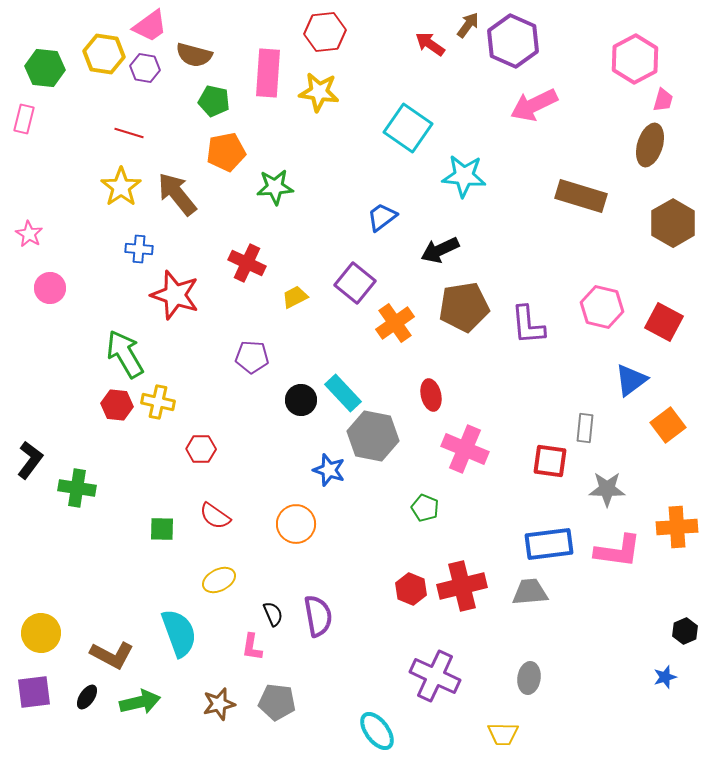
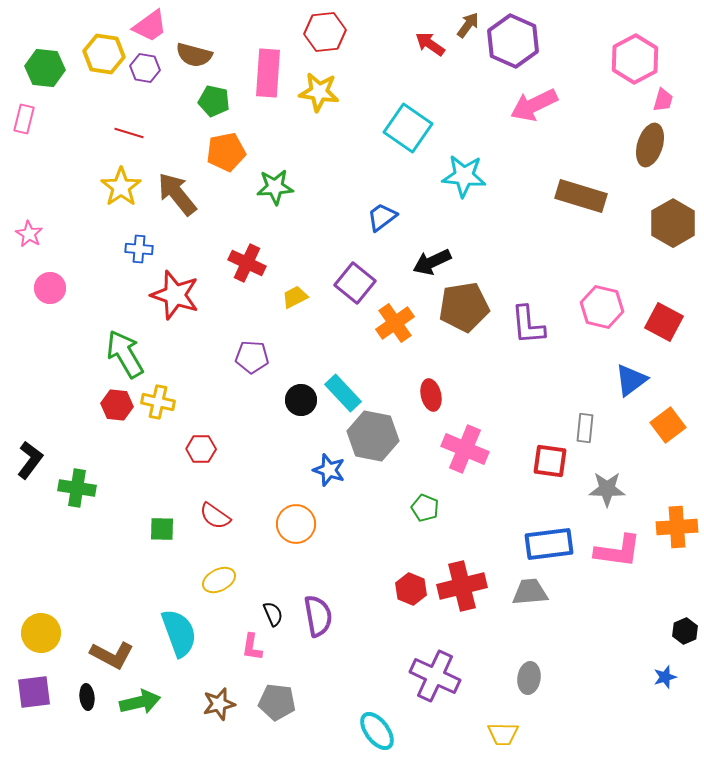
black arrow at (440, 250): moved 8 px left, 12 px down
black ellipse at (87, 697): rotated 40 degrees counterclockwise
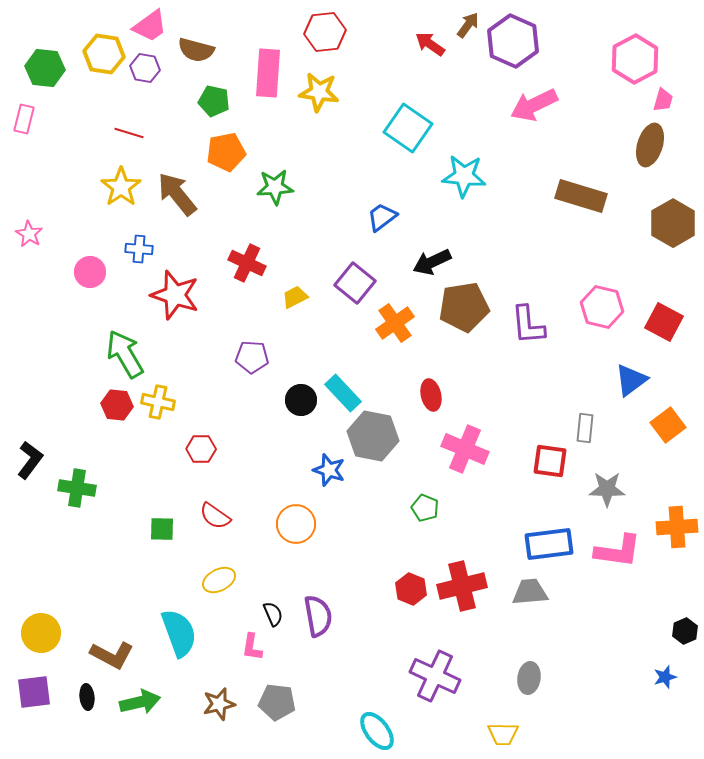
brown semicircle at (194, 55): moved 2 px right, 5 px up
pink circle at (50, 288): moved 40 px right, 16 px up
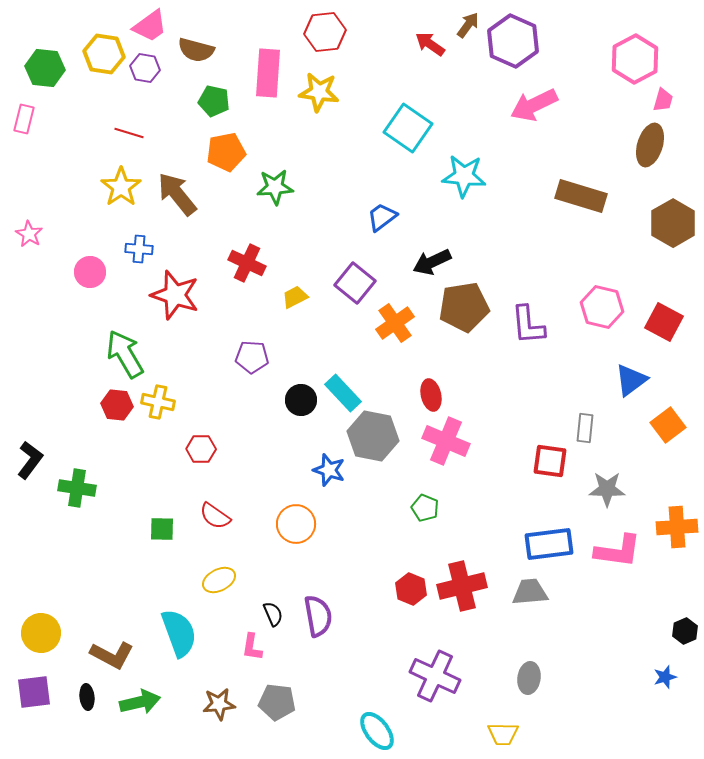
pink cross at (465, 449): moved 19 px left, 8 px up
brown star at (219, 704): rotated 8 degrees clockwise
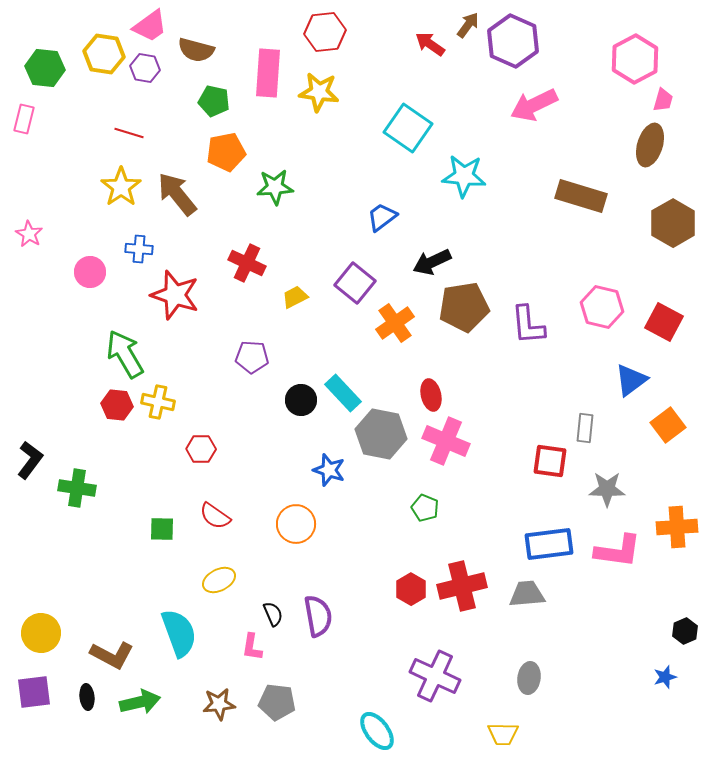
gray hexagon at (373, 436): moved 8 px right, 2 px up
red hexagon at (411, 589): rotated 8 degrees clockwise
gray trapezoid at (530, 592): moved 3 px left, 2 px down
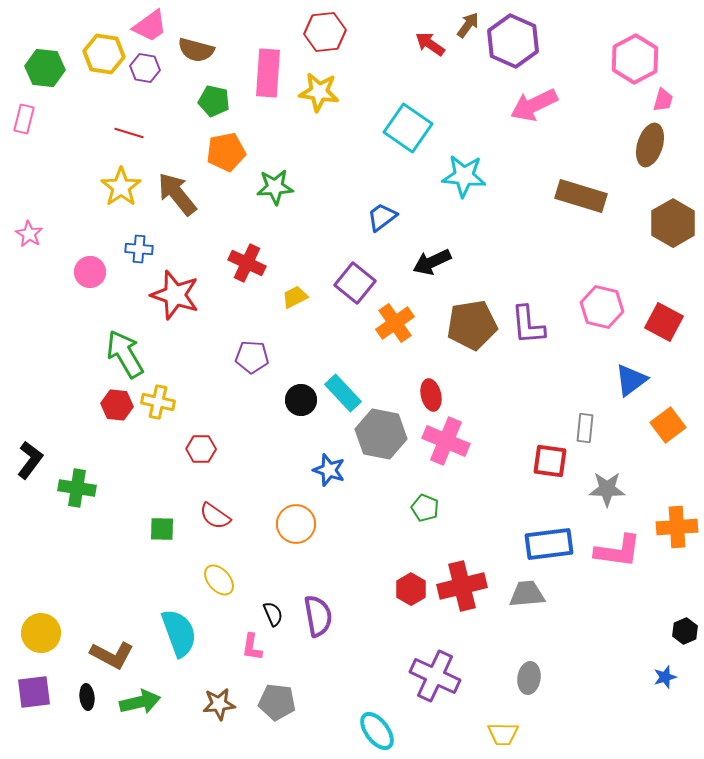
brown pentagon at (464, 307): moved 8 px right, 18 px down
yellow ellipse at (219, 580): rotated 76 degrees clockwise
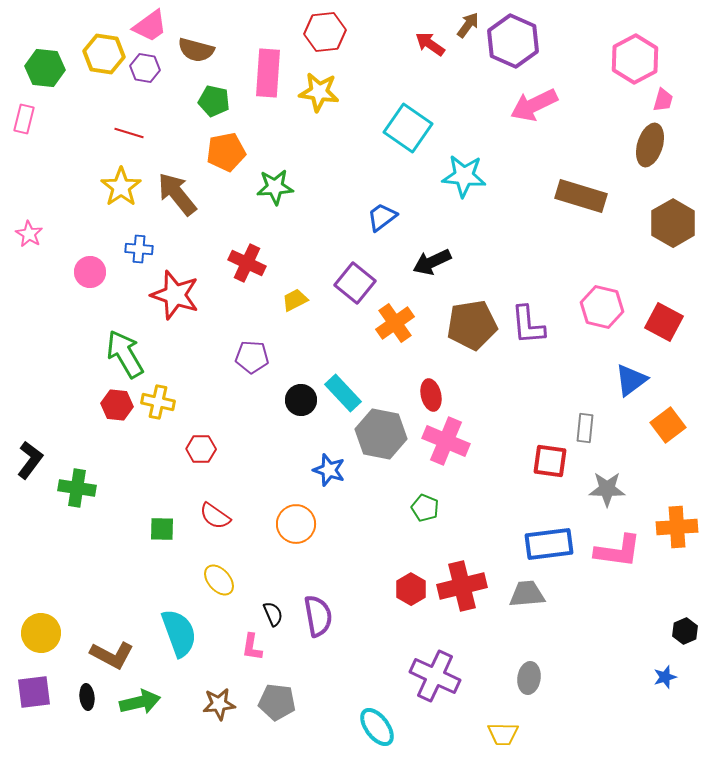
yellow trapezoid at (295, 297): moved 3 px down
cyan ellipse at (377, 731): moved 4 px up
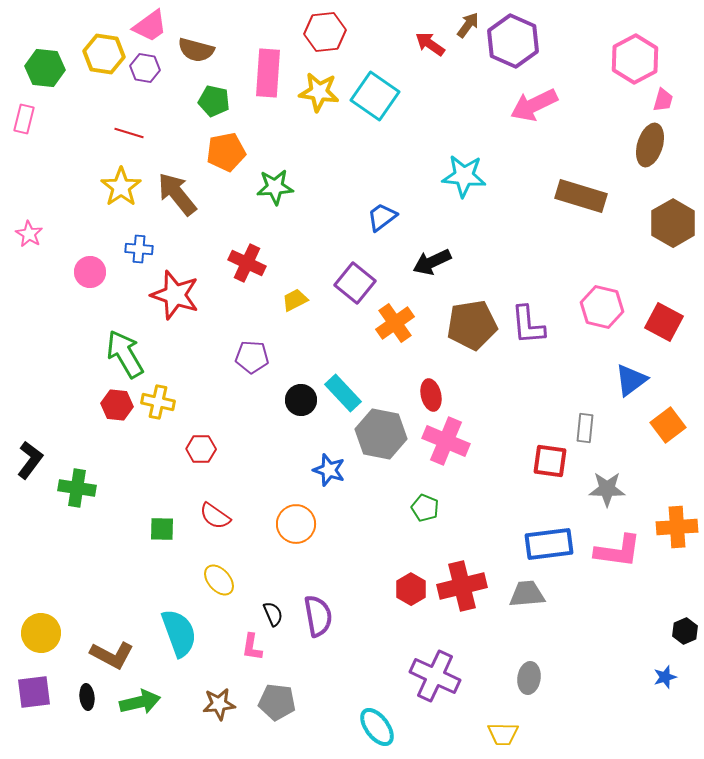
cyan square at (408, 128): moved 33 px left, 32 px up
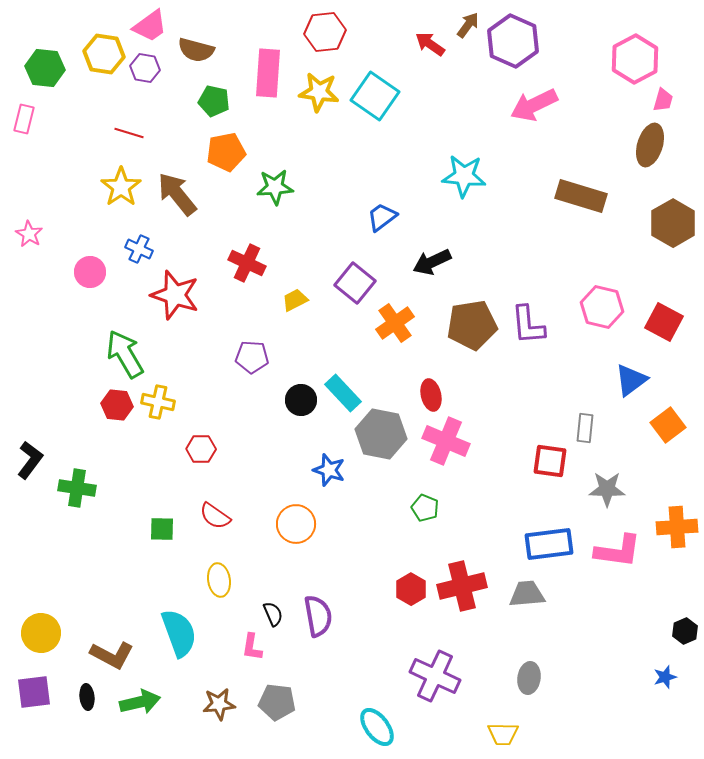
blue cross at (139, 249): rotated 20 degrees clockwise
yellow ellipse at (219, 580): rotated 32 degrees clockwise
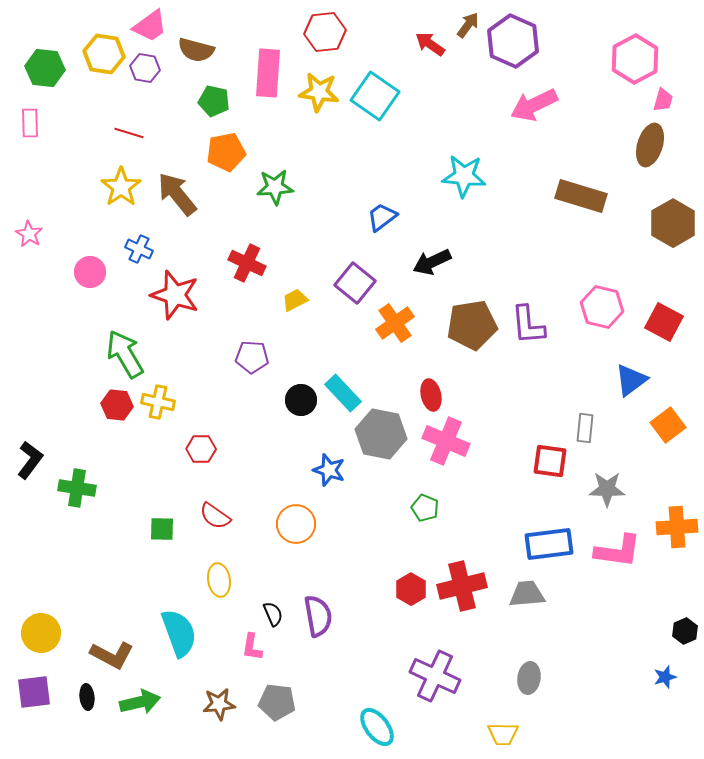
pink rectangle at (24, 119): moved 6 px right, 4 px down; rotated 16 degrees counterclockwise
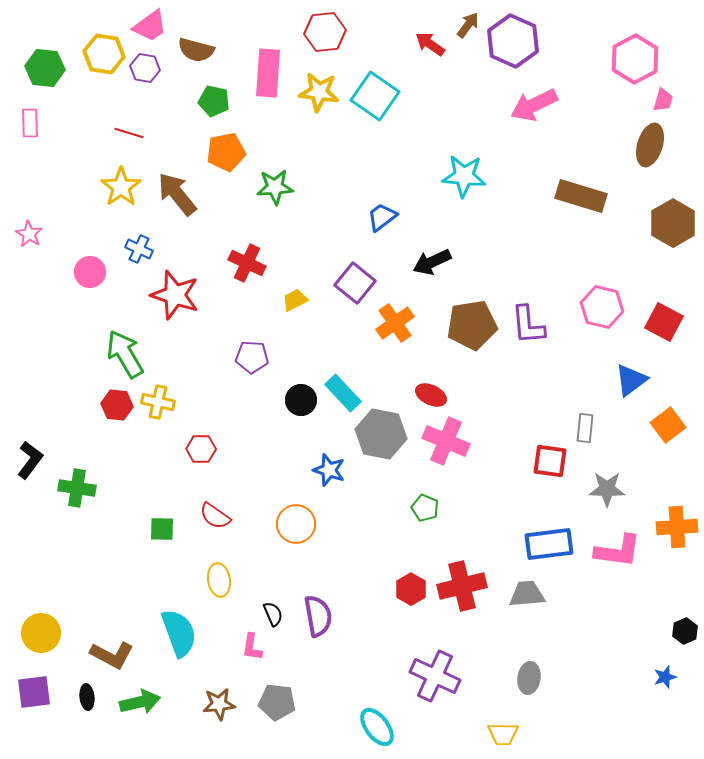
red ellipse at (431, 395): rotated 52 degrees counterclockwise
